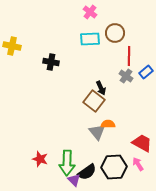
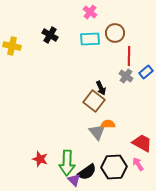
black cross: moved 1 px left, 27 px up; rotated 21 degrees clockwise
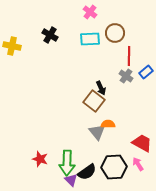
purple triangle: moved 3 px left
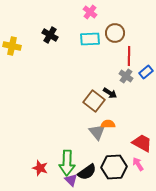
black arrow: moved 9 px right, 5 px down; rotated 32 degrees counterclockwise
red star: moved 9 px down
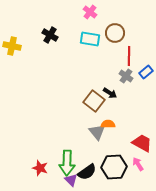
cyan rectangle: rotated 12 degrees clockwise
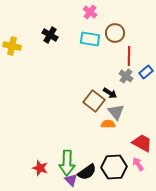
gray triangle: moved 19 px right, 20 px up
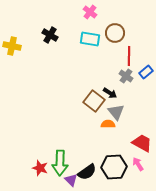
green arrow: moved 7 px left
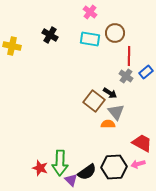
pink arrow: rotated 72 degrees counterclockwise
